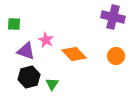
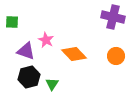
green square: moved 2 px left, 2 px up
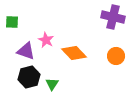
orange diamond: moved 1 px up
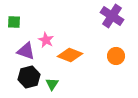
purple cross: moved 1 px left, 1 px up; rotated 20 degrees clockwise
green square: moved 2 px right
orange diamond: moved 4 px left, 2 px down; rotated 25 degrees counterclockwise
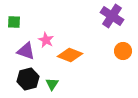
orange circle: moved 7 px right, 5 px up
black hexagon: moved 1 px left, 2 px down
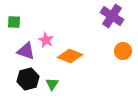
orange diamond: moved 1 px down
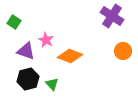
green square: rotated 32 degrees clockwise
green triangle: rotated 16 degrees counterclockwise
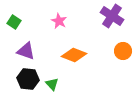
pink star: moved 13 px right, 19 px up
orange diamond: moved 4 px right, 1 px up
black hexagon: rotated 20 degrees clockwise
